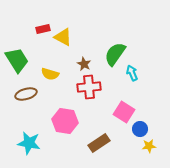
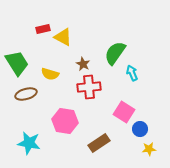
green semicircle: moved 1 px up
green trapezoid: moved 3 px down
brown star: moved 1 px left
yellow star: moved 3 px down
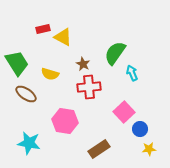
brown ellipse: rotated 50 degrees clockwise
pink square: rotated 15 degrees clockwise
brown rectangle: moved 6 px down
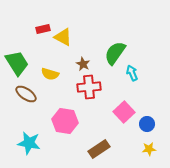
blue circle: moved 7 px right, 5 px up
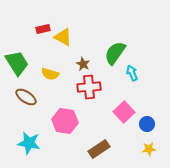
brown ellipse: moved 3 px down
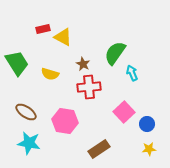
brown ellipse: moved 15 px down
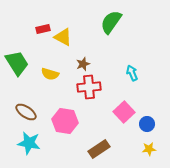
green semicircle: moved 4 px left, 31 px up
brown star: rotated 24 degrees clockwise
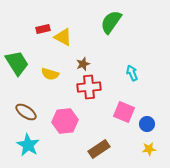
pink square: rotated 25 degrees counterclockwise
pink hexagon: rotated 15 degrees counterclockwise
cyan star: moved 1 px left, 2 px down; rotated 20 degrees clockwise
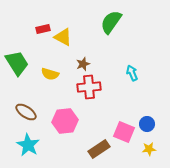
pink square: moved 20 px down
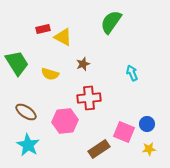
red cross: moved 11 px down
